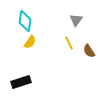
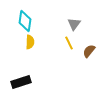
gray triangle: moved 2 px left, 4 px down
yellow semicircle: rotated 32 degrees counterclockwise
brown semicircle: rotated 72 degrees clockwise
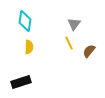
yellow semicircle: moved 1 px left, 5 px down
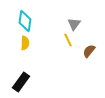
yellow line: moved 1 px left, 3 px up
yellow semicircle: moved 4 px left, 4 px up
black rectangle: rotated 36 degrees counterclockwise
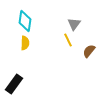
black rectangle: moved 7 px left, 2 px down
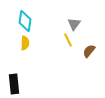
black rectangle: rotated 42 degrees counterclockwise
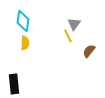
cyan diamond: moved 2 px left
yellow line: moved 4 px up
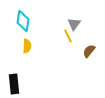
yellow semicircle: moved 2 px right, 3 px down
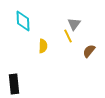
cyan diamond: rotated 10 degrees counterclockwise
yellow semicircle: moved 16 px right
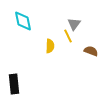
cyan diamond: rotated 10 degrees counterclockwise
yellow semicircle: moved 7 px right
brown semicircle: moved 2 px right; rotated 72 degrees clockwise
